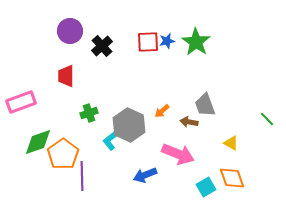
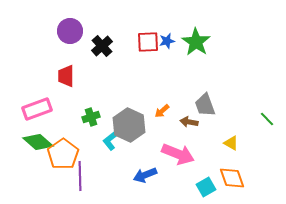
pink rectangle: moved 16 px right, 7 px down
green cross: moved 2 px right, 4 px down
green diamond: rotated 60 degrees clockwise
purple line: moved 2 px left
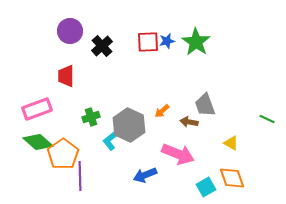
green line: rotated 21 degrees counterclockwise
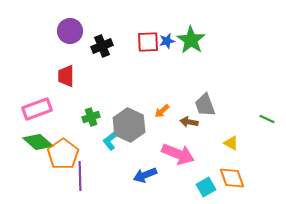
green star: moved 5 px left, 2 px up
black cross: rotated 20 degrees clockwise
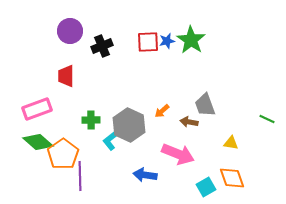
green cross: moved 3 px down; rotated 18 degrees clockwise
yellow triangle: rotated 21 degrees counterclockwise
blue arrow: rotated 30 degrees clockwise
